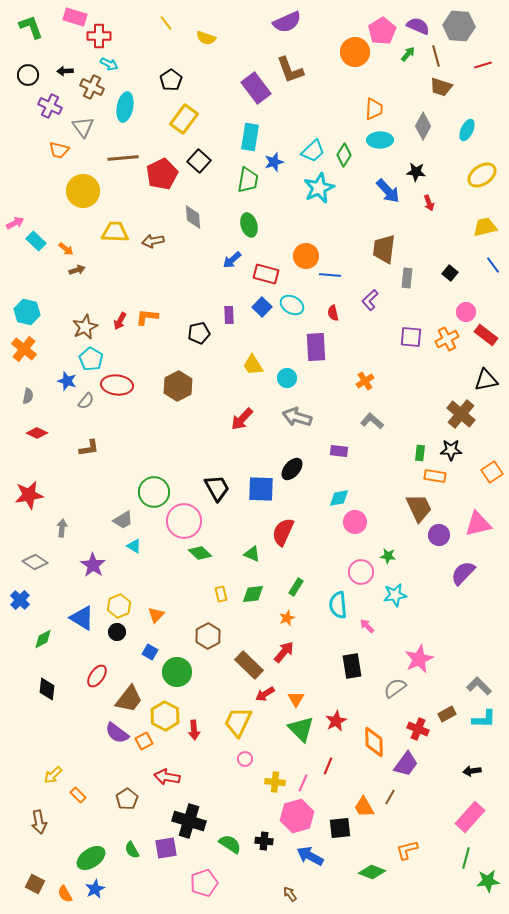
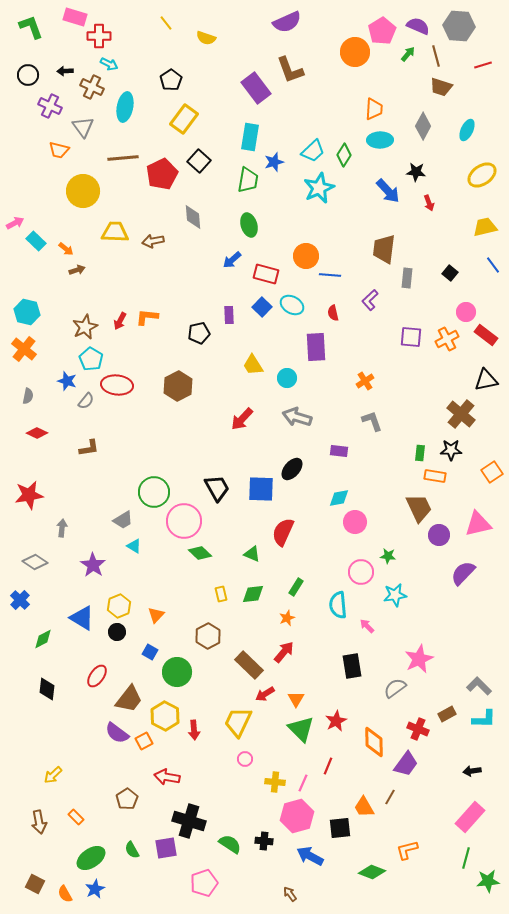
gray L-shape at (372, 421): rotated 30 degrees clockwise
orange rectangle at (78, 795): moved 2 px left, 22 px down
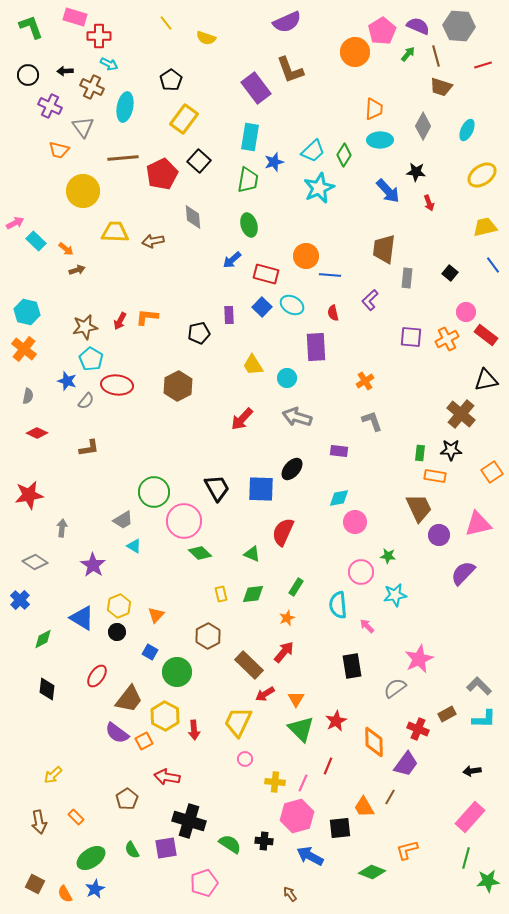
brown star at (85, 327): rotated 15 degrees clockwise
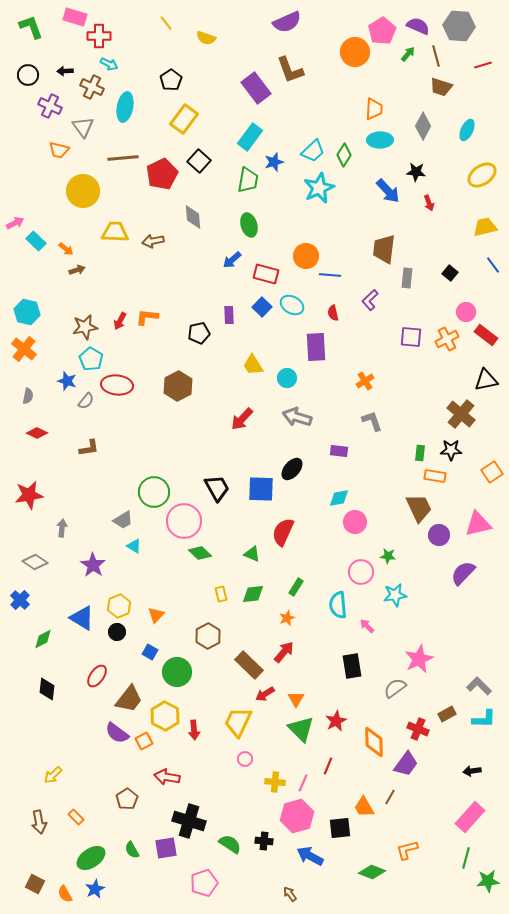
cyan rectangle at (250, 137): rotated 28 degrees clockwise
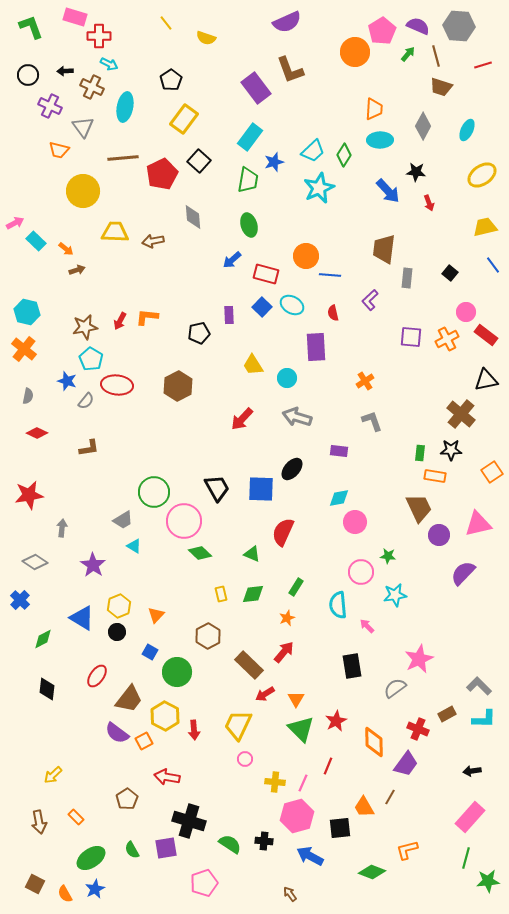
yellow trapezoid at (238, 722): moved 3 px down
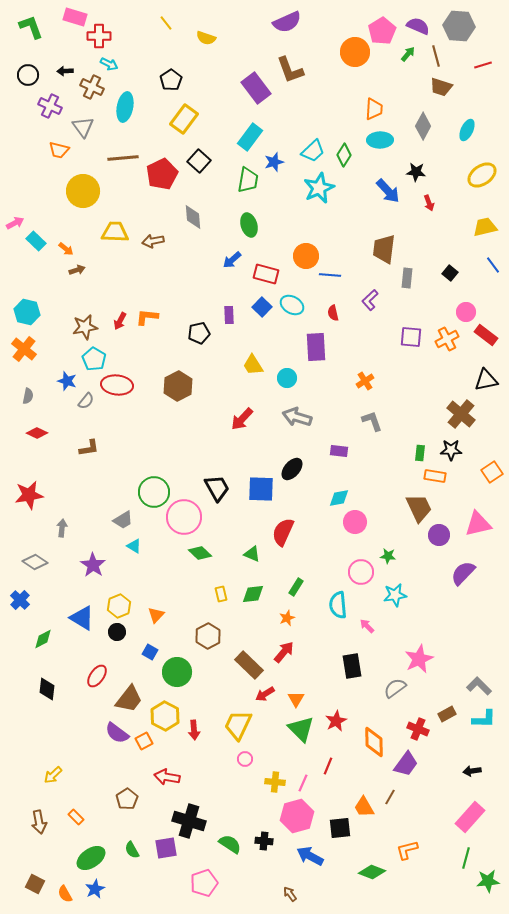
cyan pentagon at (91, 359): moved 3 px right
pink circle at (184, 521): moved 4 px up
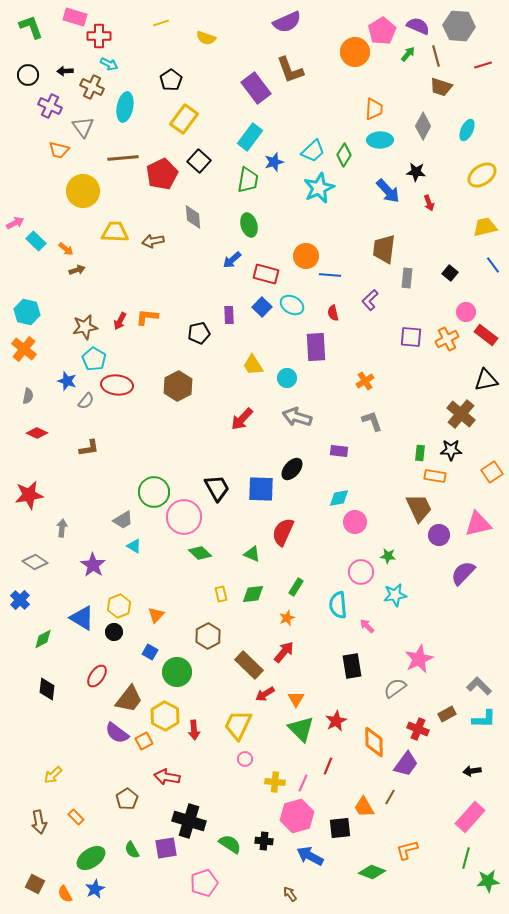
yellow line at (166, 23): moved 5 px left; rotated 70 degrees counterclockwise
black circle at (117, 632): moved 3 px left
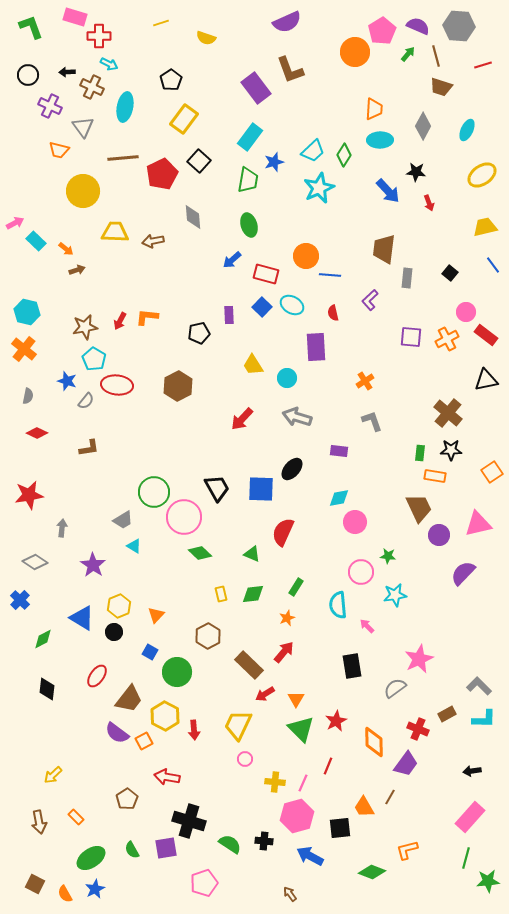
black arrow at (65, 71): moved 2 px right, 1 px down
brown cross at (461, 414): moved 13 px left, 1 px up
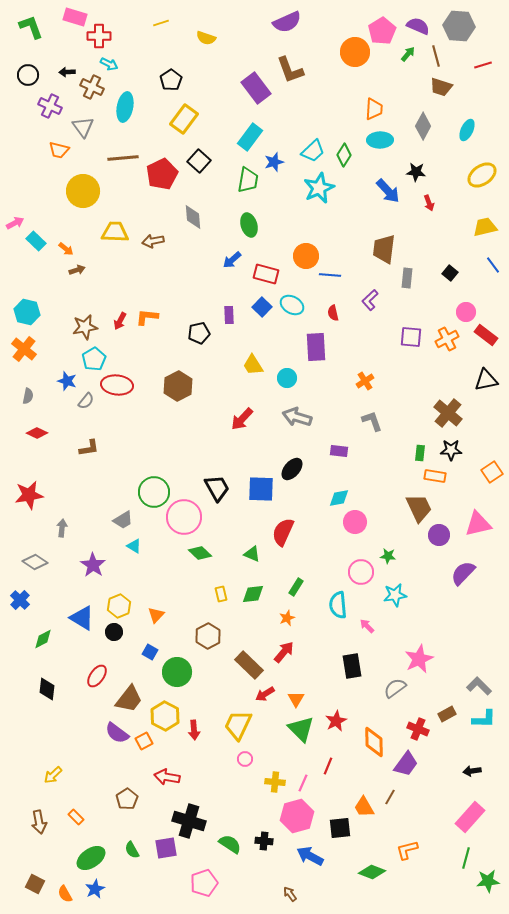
cyan pentagon at (94, 359): rotated 10 degrees clockwise
